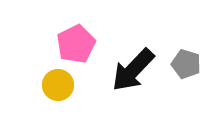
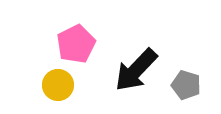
gray pentagon: moved 21 px down
black arrow: moved 3 px right
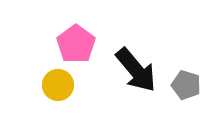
pink pentagon: rotated 9 degrees counterclockwise
black arrow: rotated 84 degrees counterclockwise
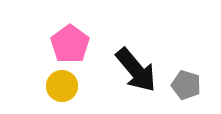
pink pentagon: moved 6 px left
yellow circle: moved 4 px right, 1 px down
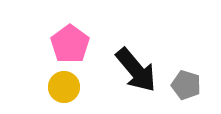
yellow circle: moved 2 px right, 1 px down
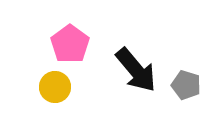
yellow circle: moved 9 px left
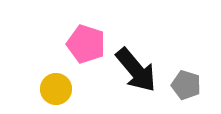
pink pentagon: moved 16 px right; rotated 18 degrees counterclockwise
yellow circle: moved 1 px right, 2 px down
